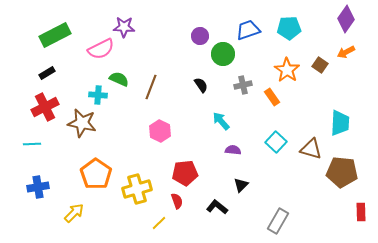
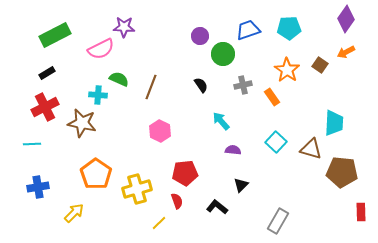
cyan trapezoid: moved 6 px left
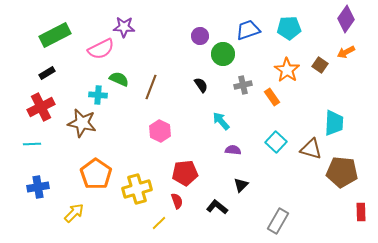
red cross: moved 4 px left
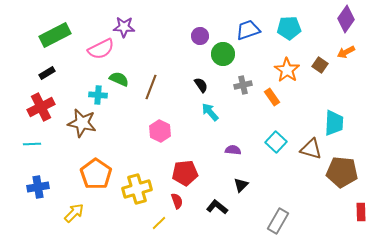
cyan arrow: moved 11 px left, 9 px up
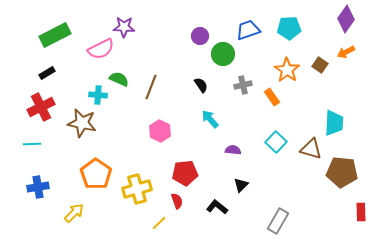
cyan arrow: moved 7 px down
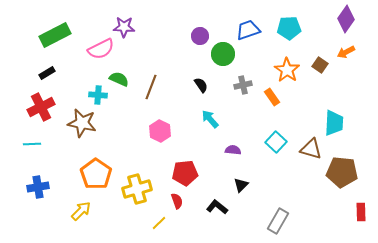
yellow arrow: moved 7 px right, 2 px up
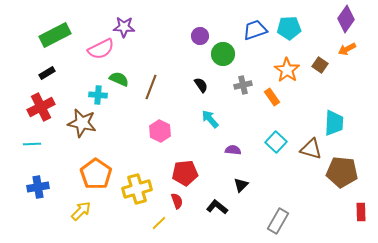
blue trapezoid: moved 7 px right
orange arrow: moved 1 px right, 3 px up
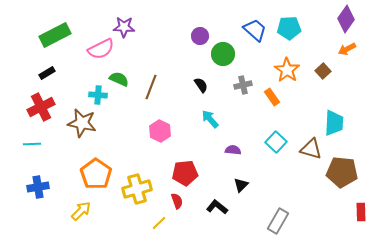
blue trapezoid: rotated 60 degrees clockwise
brown square: moved 3 px right, 6 px down; rotated 14 degrees clockwise
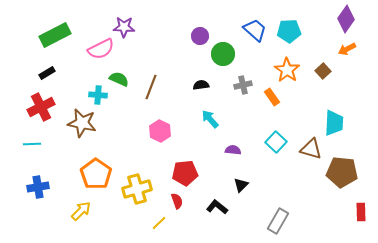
cyan pentagon: moved 3 px down
black semicircle: rotated 63 degrees counterclockwise
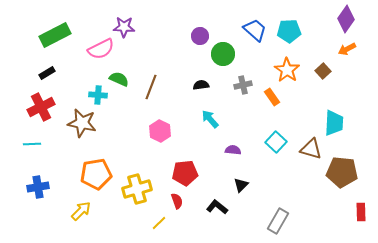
orange pentagon: rotated 28 degrees clockwise
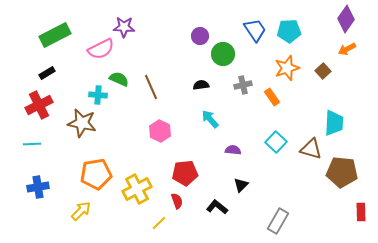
blue trapezoid: rotated 15 degrees clockwise
orange star: moved 2 px up; rotated 20 degrees clockwise
brown line: rotated 45 degrees counterclockwise
red cross: moved 2 px left, 2 px up
yellow cross: rotated 12 degrees counterclockwise
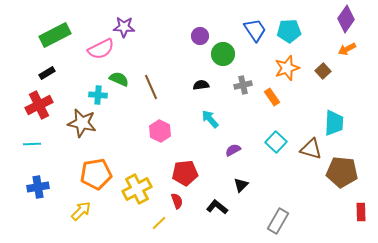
purple semicircle: rotated 35 degrees counterclockwise
